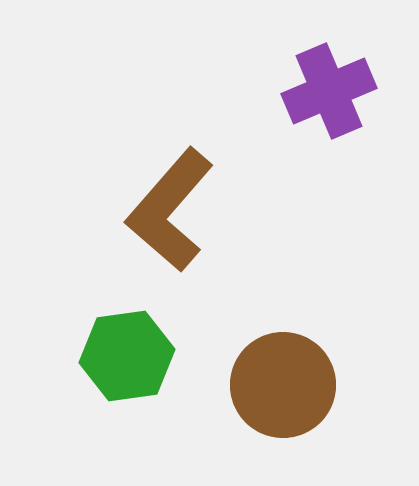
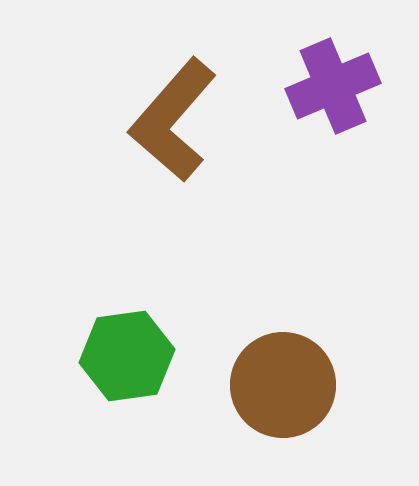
purple cross: moved 4 px right, 5 px up
brown L-shape: moved 3 px right, 90 px up
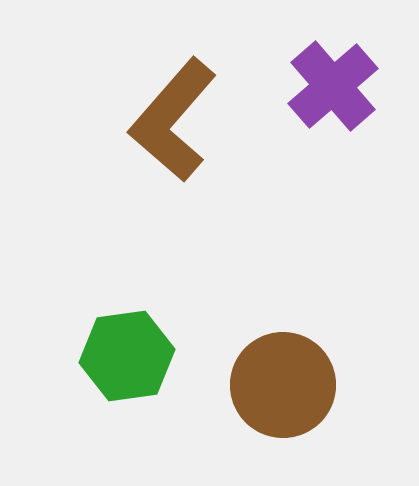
purple cross: rotated 18 degrees counterclockwise
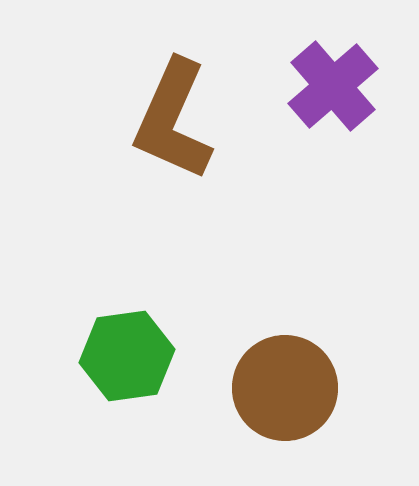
brown L-shape: rotated 17 degrees counterclockwise
brown circle: moved 2 px right, 3 px down
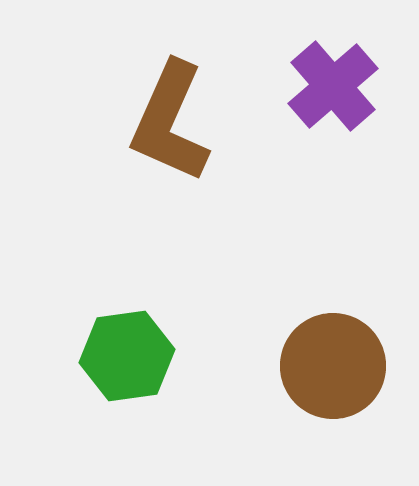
brown L-shape: moved 3 px left, 2 px down
brown circle: moved 48 px right, 22 px up
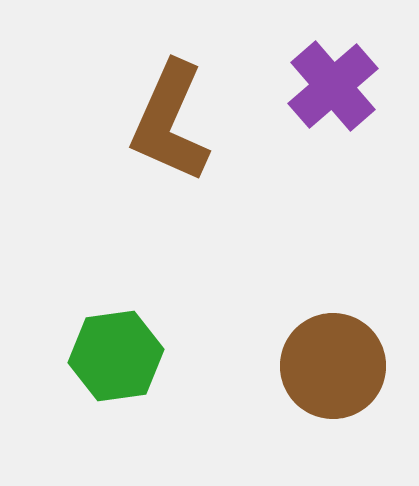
green hexagon: moved 11 px left
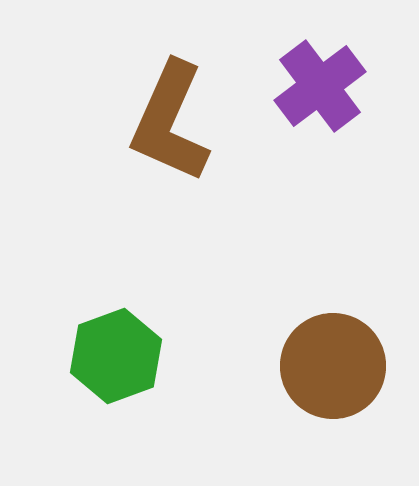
purple cross: moved 13 px left; rotated 4 degrees clockwise
green hexagon: rotated 12 degrees counterclockwise
